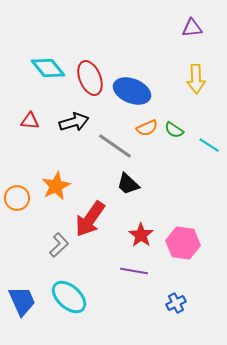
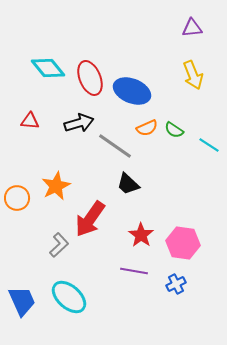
yellow arrow: moved 3 px left, 4 px up; rotated 20 degrees counterclockwise
black arrow: moved 5 px right, 1 px down
blue cross: moved 19 px up
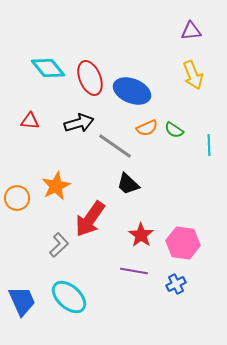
purple triangle: moved 1 px left, 3 px down
cyan line: rotated 55 degrees clockwise
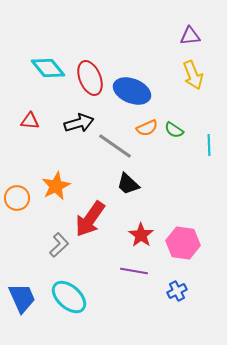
purple triangle: moved 1 px left, 5 px down
blue cross: moved 1 px right, 7 px down
blue trapezoid: moved 3 px up
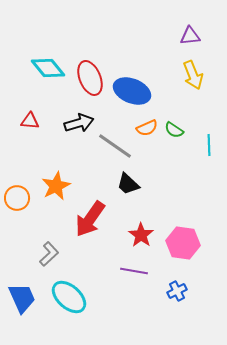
gray L-shape: moved 10 px left, 9 px down
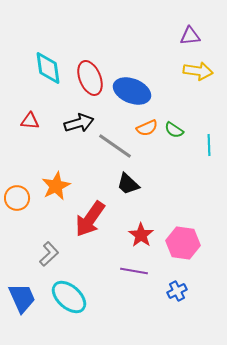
cyan diamond: rotated 32 degrees clockwise
yellow arrow: moved 5 px right, 4 px up; rotated 60 degrees counterclockwise
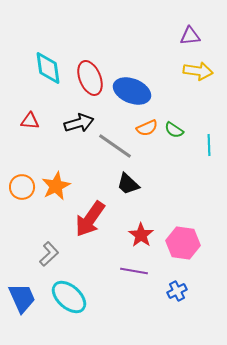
orange circle: moved 5 px right, 11 px up
